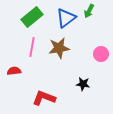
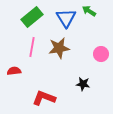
green arrow: rotated 96 degrees clockwise
blue triangle: rotated 25 degrees counterclockwise
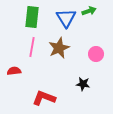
green arrow: rotated 128 degrees clockwise
green rectangle: rotated 45 degrees counterclockwise
brown star: rotated 15 degrees counterclockwise
pink circle: moved 5 px left
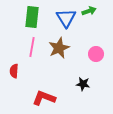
red semicircle: rotated 80 degrees counterclockwise
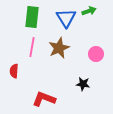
red L-shape: moved 1 px down
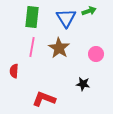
brown star: rotated 15 degrees counterclockwise
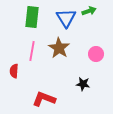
pink line: moved 4 px down
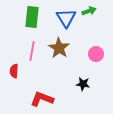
red L-shape: moved 2 px left
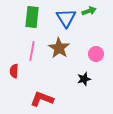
black star: moved 1 px right, 5 px up; rotated 24 degrees counterclockwise
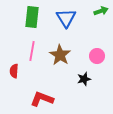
green arrow: moved 12 px right
brown star: moved 1 px right, 7 px down
pink circle: moved 1 px right, 2 px down
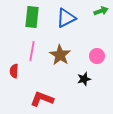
blue triangle: rotated 35 degrees clockwise
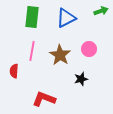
pink circle: moved 8 px left, 7 px up
black star: moved 3 px left
red L-shape: moved 2 px right
